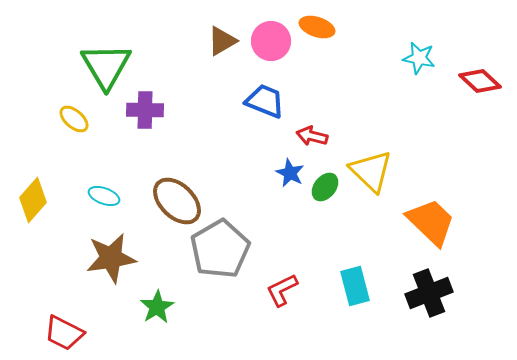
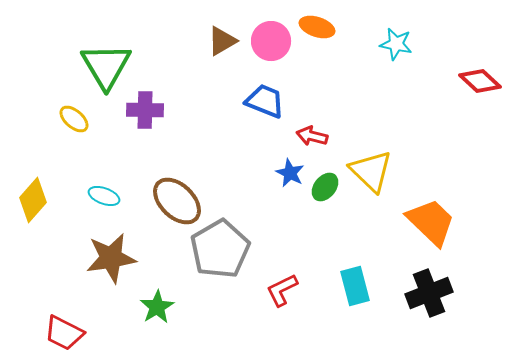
cyan star: moved 23 px left, 14 px up
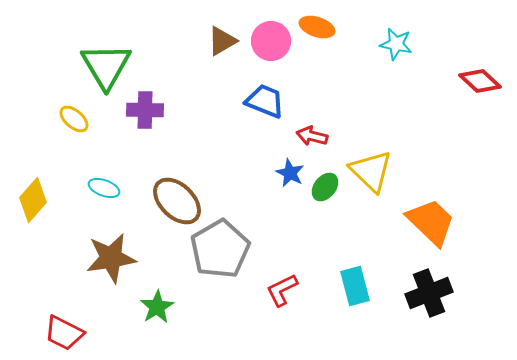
cyan ellipse: moved 8 px up
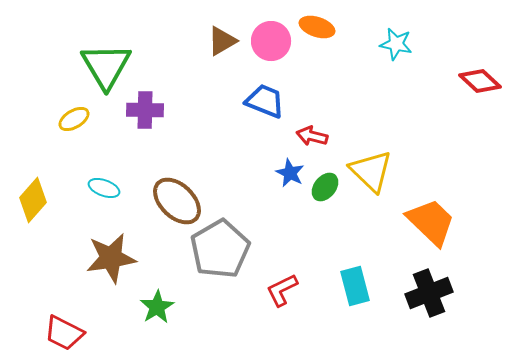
yellow ellipse: rotated 72 degrees counterclockwise
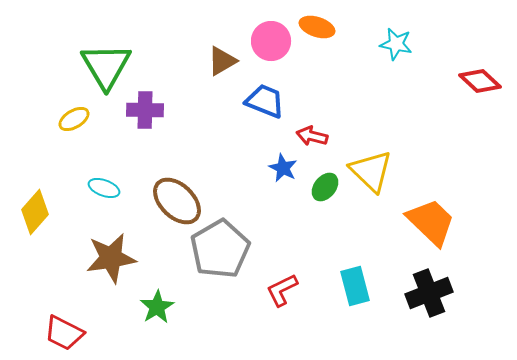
brown triangle: moved 20 px down
blue star: moved 7 px left, 5 px up
yellow diamond: moved 2 px right, 12 px down
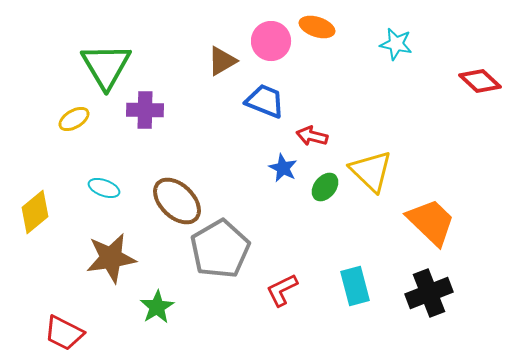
yellow diamond: rotated 9 degrees clockwise
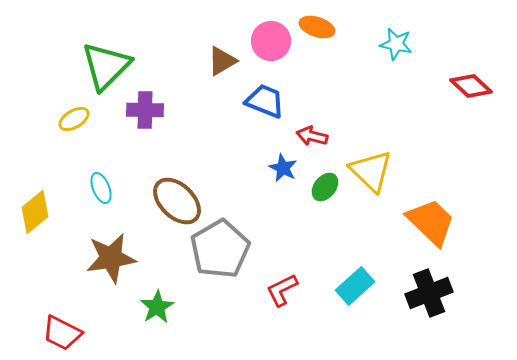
green triangle: rotated 16 degrees clockwise
red diamond: moved 9 px left, 5 px down
cyan ellipse: moved 3 px left; rotated 48 degrees clockwise
cyan rectangle: rotated 63 degrees clockwise
red trapezoid: moved 2 px left
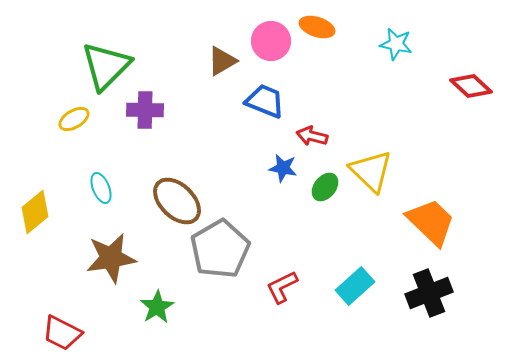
blue star: rotated 16 degrees counterclockwise
red L-shape: moved 3 px up
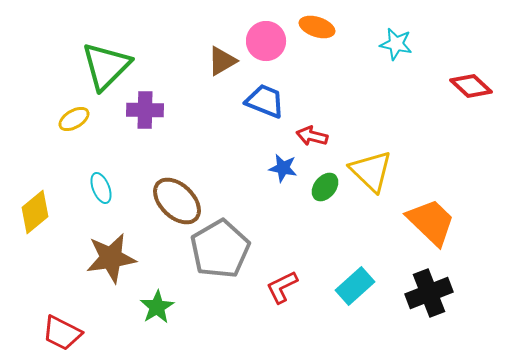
pink circle: moved 5 px left
